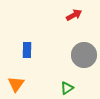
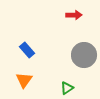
red arrow: rotated 28 degrees clockwise
blue rectangle: rotated 42 degrees counterclockwise
orange triangle: moved 8 px right, 4 px up
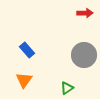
red arrow: moved 11 px right, 2 px up
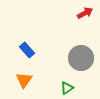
red arrow: rotated 28 degrees counterclockwise
gray circle: moved 3 px left, 3 px down
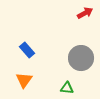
green triangle: rotated 40 degrees clockwise
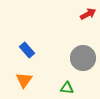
red arrow: moved 3 px right, 1 px down
gray circle: moved 2 px right
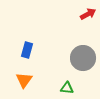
blue rectangle: rotated 56 degrees clockwise
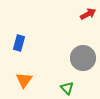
blue rectangle: moved 8 px left, 7 px up
green triangle: rotated 40 degrees clockwise
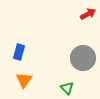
blue rectangle: moved 9 px down
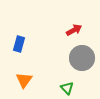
red arrow: moved 14 px left, 16 px down
blue rectangle: moved 8 px up
gray circle: moved 1 px left
